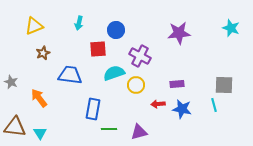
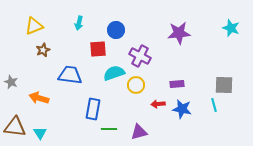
brown star: moved 3 px up
orange arrow: rotated 36 degrees counterclockwise
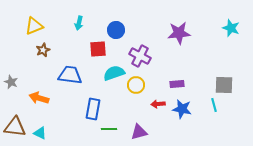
cyan triangle: rotated 32 degrees counterclockwise
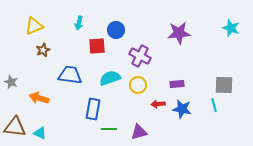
red square: moved 1 px left, 3 px up
cyan semicircle: moved 4 px left, 5 px down
yellow circle: moved 2 px right
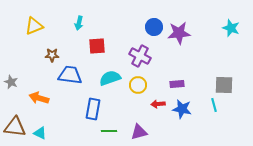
blue circle: moved 38 px right, 3 px up
brown star: moved 9 px right, 5 px down; rotated 24 degrees clockwise
green line: moved 2 px down
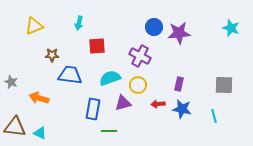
purple rectangle: moved 2 px right; rotated 72 degrees counterclockwise
cyan line: moved 11 px down
purple triangle: moved 16 px left, 29 px up
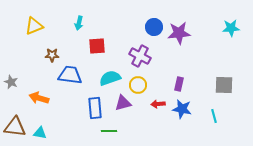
cyan star: rotated 24 degrees counterclockwise
blue rectangle: moved 2 px right, 1 px up; rotated 15 degrees counterclockwise
cyan triangle: rotated 16 degrees counterclockwise
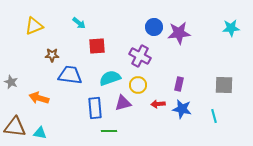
cyan arrow: rotated 64 degrees counterclockwise
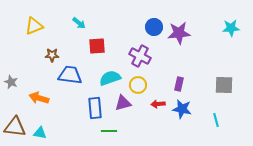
cyan line: moved 2 px right, 4 px down
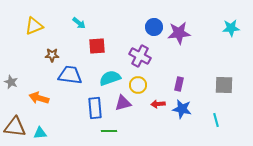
cyan triangle: rotated 16 degrees counterclockwise
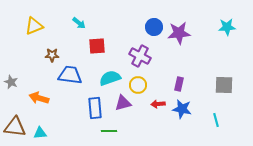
cyan star: moved 4 px left, 1 px up
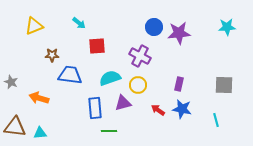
red arrow: moved 6 px down; rotated 40 degrees clockwise
